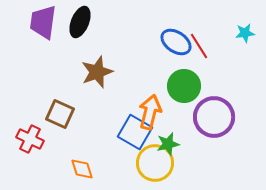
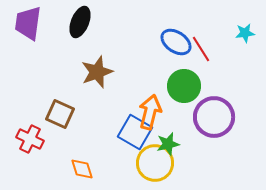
purple trapezoid: moved 15 px left, 1 px down
red line: moved 2 px right, 3 px down
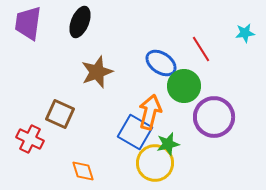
blue ellipse: moved 15 px left, 21 px down
orange diamond: moved 1 px right, 2 px down
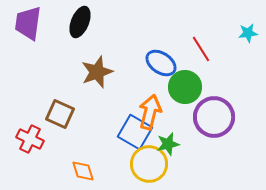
cyan star: moved 3 px right
green circle: moved 1 px right, 1 px down
yellow circle: moved 6 px left, 1 px down
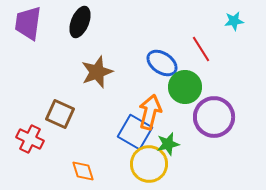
cyan star: moved 14 px left, 12 px up
blue ellipse: moved 1 px right
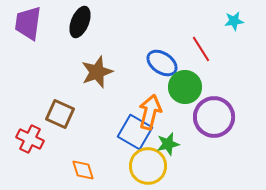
yellow circle: moved 1 px left, 2 px down
orange diamond: moved 1 px up
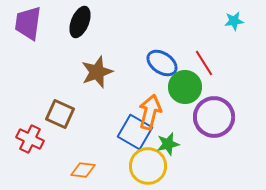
red line: moved 3 px right, 14 px down
orange diamond: rotated 65 degrees counterclockwise
